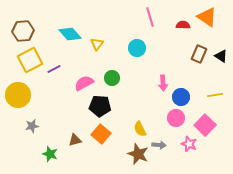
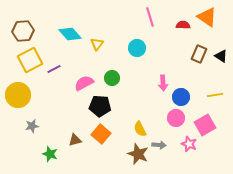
pink square: rotated 15 degrees clockwise
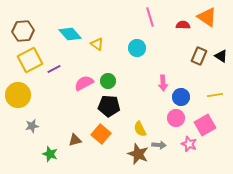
yellow triangle: rotated 32 degrees counterclockwise
brown rectangle: moved 2 px down
green circle: moved 4 px left, 3 px down
black pentagon: moved 9 px right
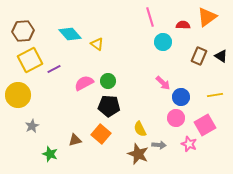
orange triangle: rotated 50 degrees clockwise
cyan circle: moved 26 px right, 6 px up
pink arrow: rotated 42 degrees counterclockwise
gray star: rotated 16 degrees counterclockwise
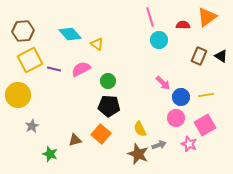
cyan circle: moved 4 px left, 2 px up
purple line: rotated 40 degrees clockwise
pink semicircle: moved 3 px left, 14 px up
yellow line: moved 9 px left
gray arrow: rotated 24 degrees counterclockwise
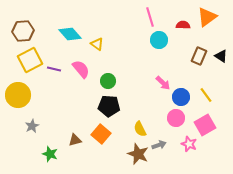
pink semicircle: rotated 78 degrees clockwise
yellow line: rotated 63 degrees clockwise
